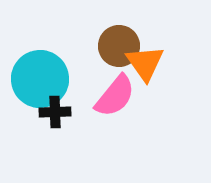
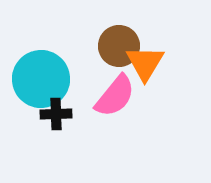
orange triangle: rotated 6 degrees clockwise
cyan circle: moved 1 px right
black cross: moved 1 px right, 2 px down
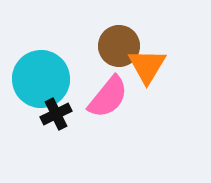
orange triangle: moved 2 px right, 3 px down
pink semicircle: moved 7 px left, 1 px down
black cross: rotated 24 degrees counterclockwise
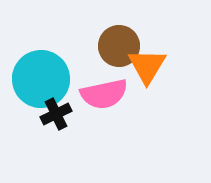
pink semicircle: moved 4 px left, 3 px up; rotated 39 degrees clockwise
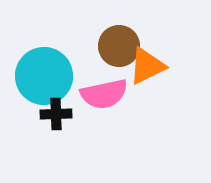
orange triangle: rotated 33 degrees clockwise
cyan circle: moved 3 px right, 3 px up
black cross: rotated 24 degrees clockwise
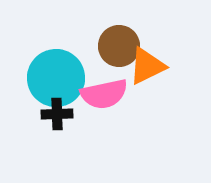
cyan circle: moved 12 px right, 2 px down
black cross: moved 1 px right
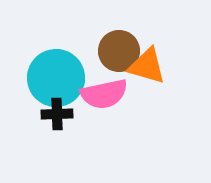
brown circle: moved 5 px down
orange triangle: rotated 42 degrees clockwise
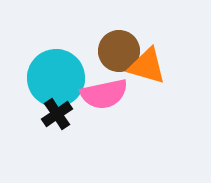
black cross: rotated 32 degrees counterclockwise
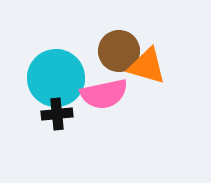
black cross: rotated 28 degrees clockwise
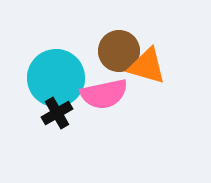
black cross: moved 1 px up; rotated 24 degrees counterclockwise
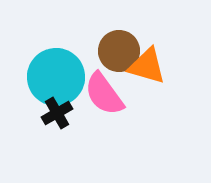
cyan circle: moved 1 px up
pink semicircle: rotated 66 degrees clockwise
